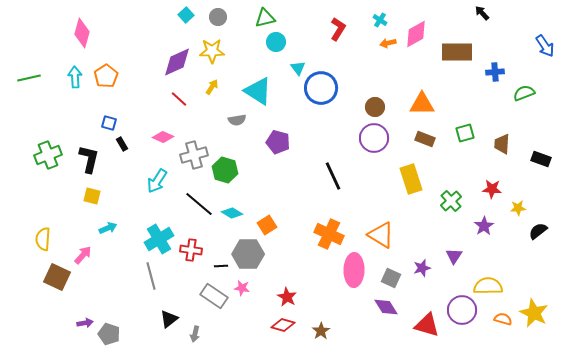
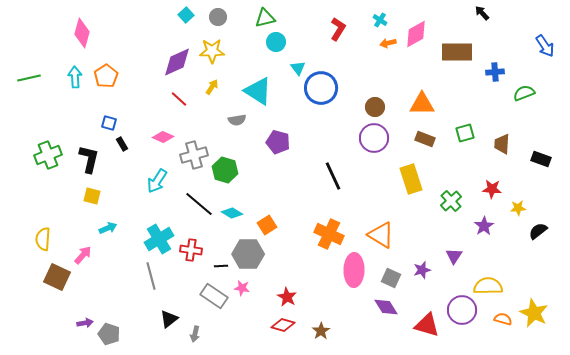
purple star at (422, 268): moved 2 px down
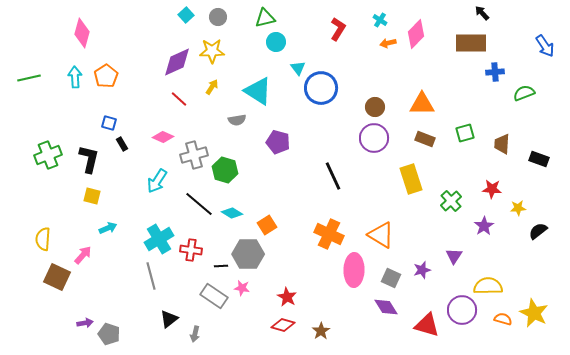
pink diamond at (416, 34): rotated 16 degrees counterclockwise
brown rectangle at (457, 52): moved 14 px right, 9 px up
black rectangle at (541, 159): moved 2 px left
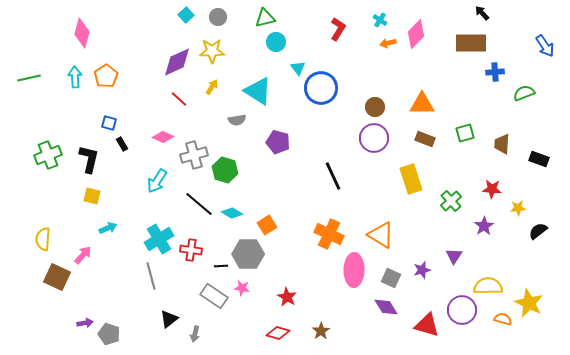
yellow star at (534, 313): moved 5 px left, 10 px up
red diamond at (283, 325): moved 5 px left, 8 px down
